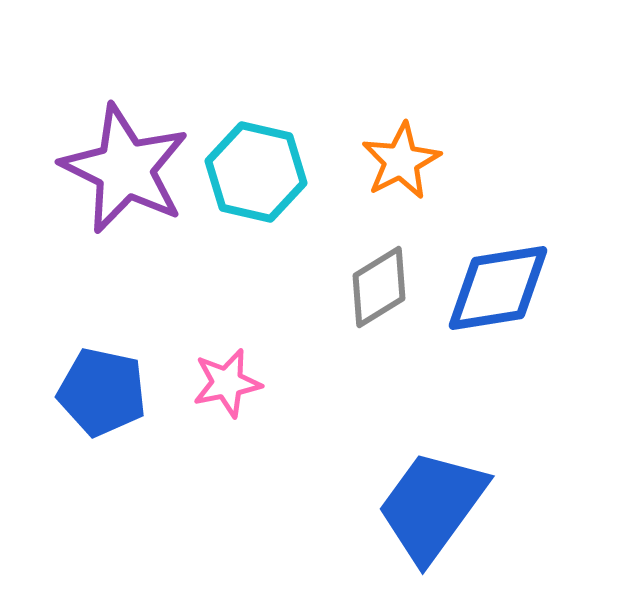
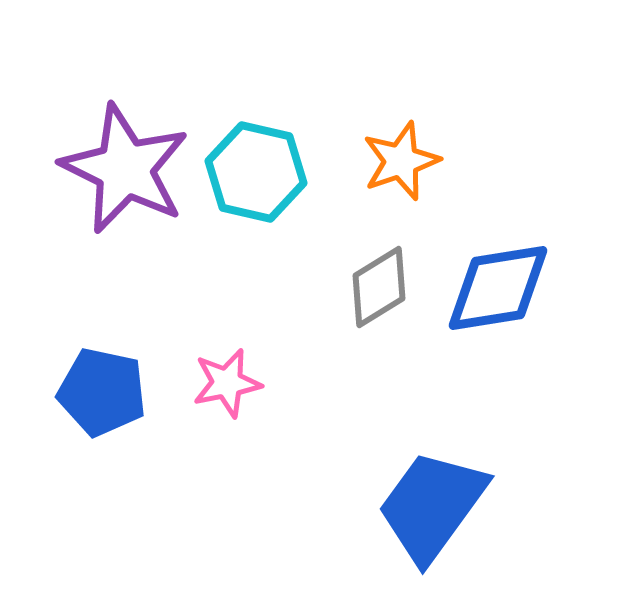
orange star: rotated 8 degrees clockwise
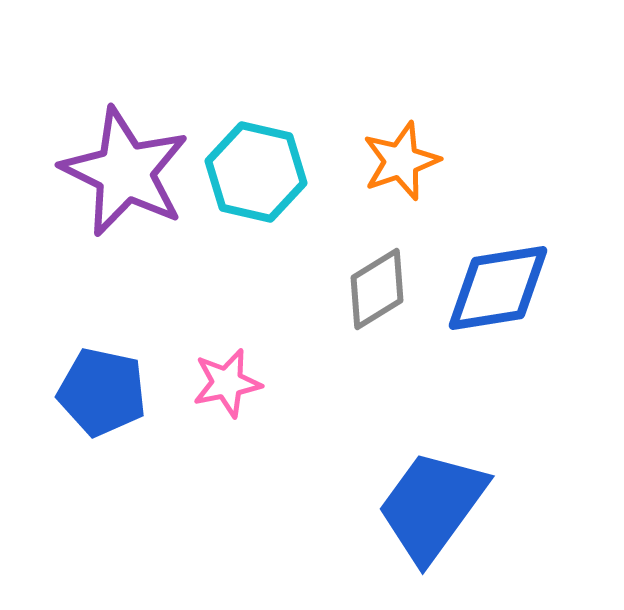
purple star: moved 3 px down
gray diamond: moved 2 px left, 2 px down
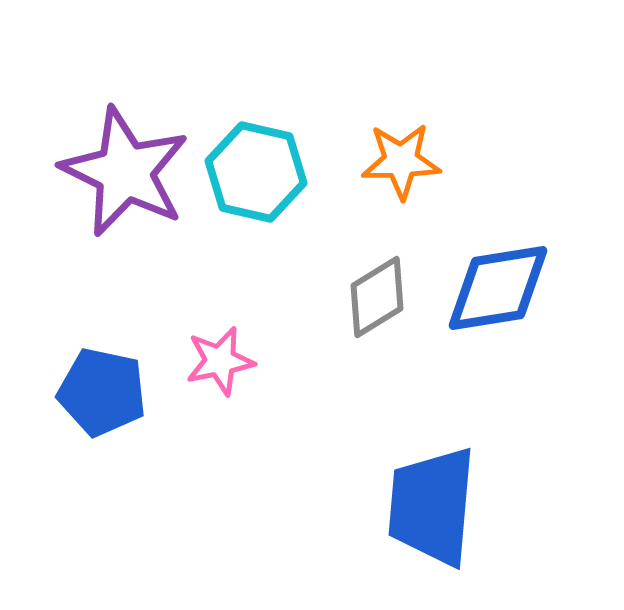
orange star: rotated 18 degrees clockwise
gray diamond: moved 8 px down
pink star: moved 7 px left, 22 px up
blue trapezoid: rotated 31 degrees counterclockwise
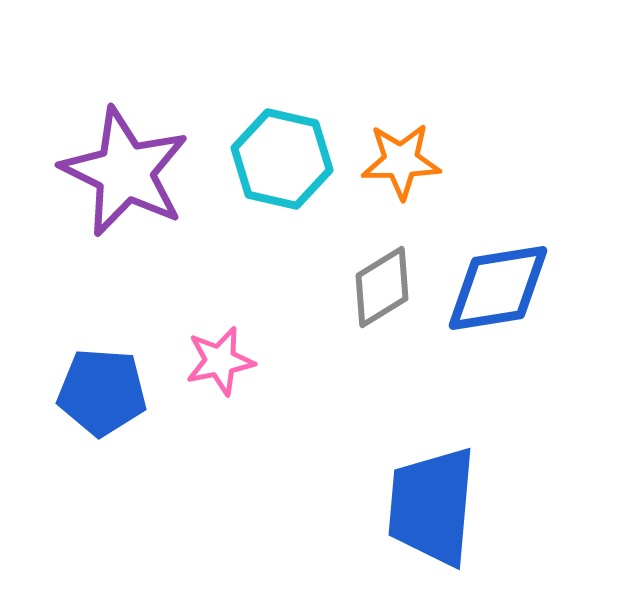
cyan hexagon: moved 26 px right, 13 px up
gray diamond: moved 5 px right, 10 px up
blue pentagon: rotated 8 degrees counterclockwise
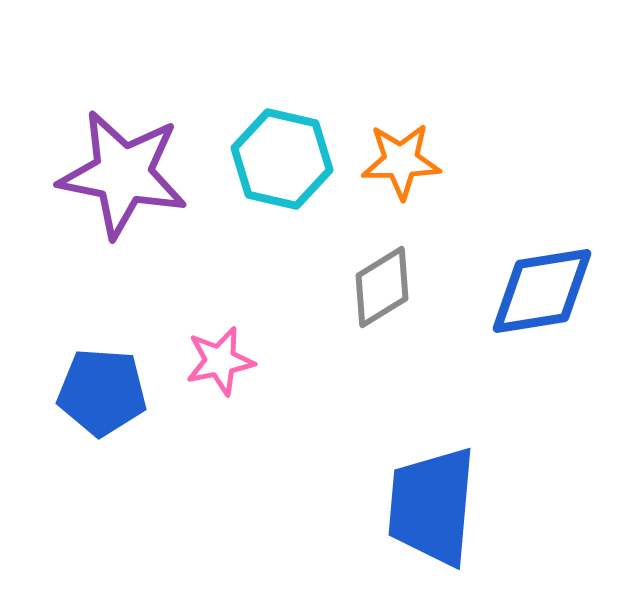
purple star: moved 2 px left, 2 px down; rotated 15 degrees counterclockwise
blue diamond: moved 44 px right, 3 px down
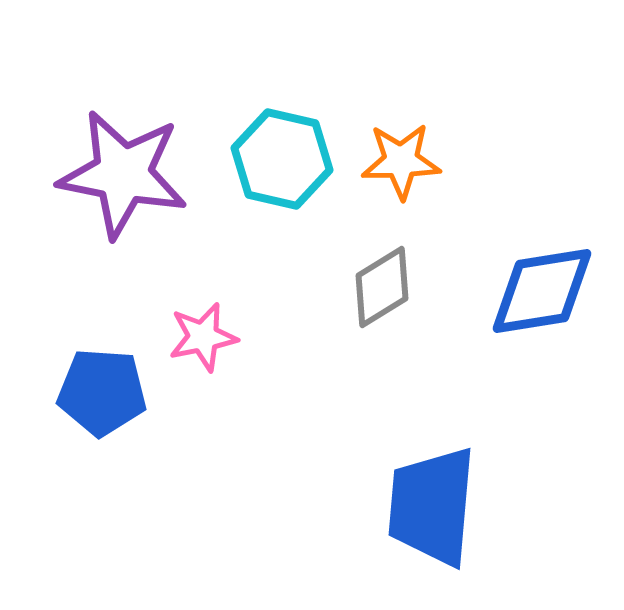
pink star: moved 17 px left, 24 px up
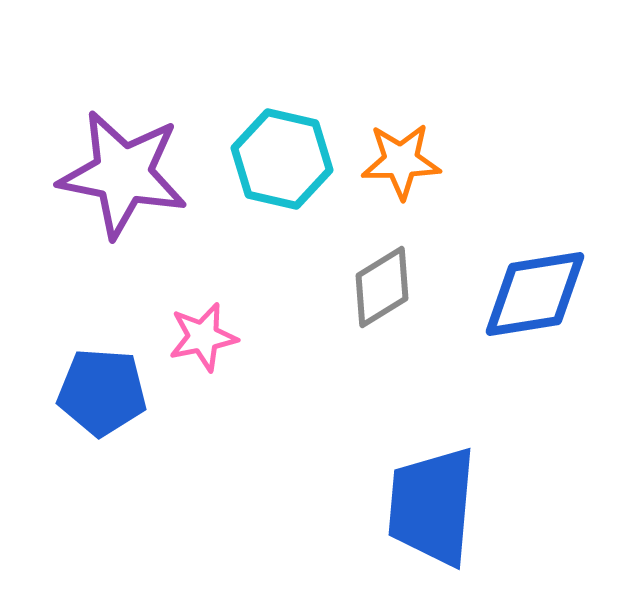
blue diamond: moved 7 px left, 3 px down
